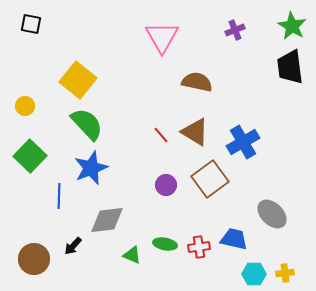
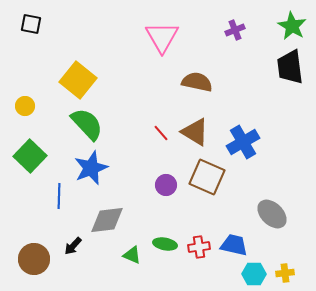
red line: moved 2 px up
brown square: moved 3 px left, 2 px up; rotated 30 degrees counterclockwise
blue trapezoid: moved 6 px down
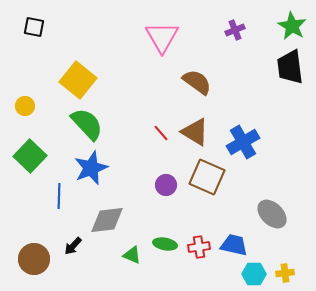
black square: moved 3 px right, 3 px down
brown semicircle: rotated 24 degrees clockwise
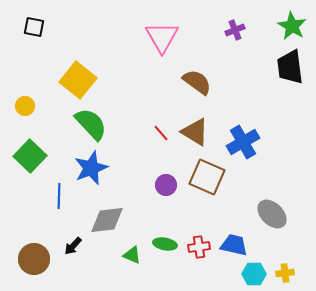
green semicircle: moved 4 px right
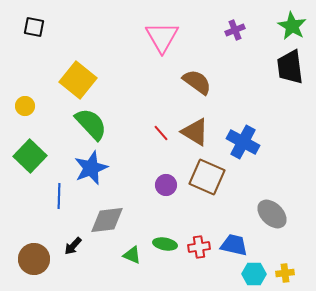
blue cross: rotated 32 degrees counterclockwise
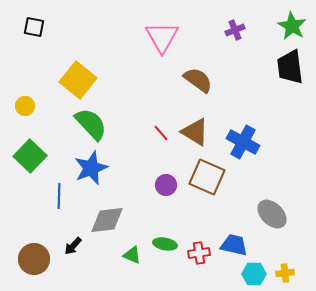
brown semicircle: moved 1 px right, 2 px up
red cross: moved 6 px down
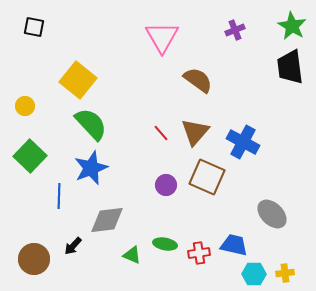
brown triangle: rotated 40 degrees clockwise
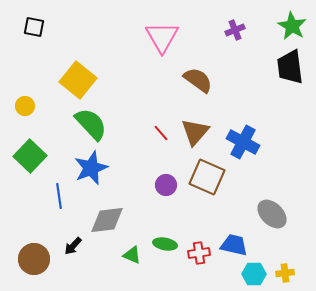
blue line: rotated 10 degrees counterclockwise
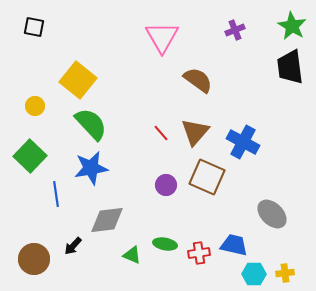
yellow circle: moved 10 px right
blue star: rotated 12 degrees clockwise
blue line: moved 3 px left, 2 px up
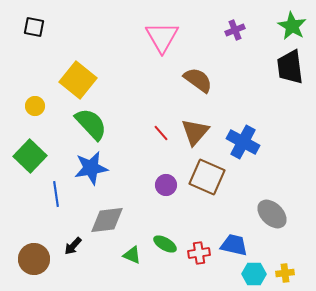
green ellipse: rotated 20 degrees clockwise
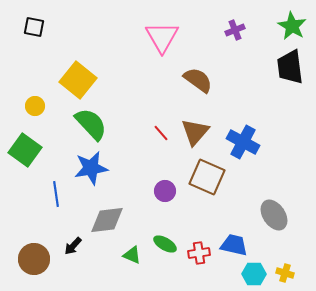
green square: moved 5 px left, 6 px up; rotated 8 degrees counterclockwise
purple circle: moved 1 px left, 6 px down
gray ellipse: moved 2 px right, 1 px down; rotated 12 degrees clockwise
yellow cross: rotated 24 degrees clockwise
